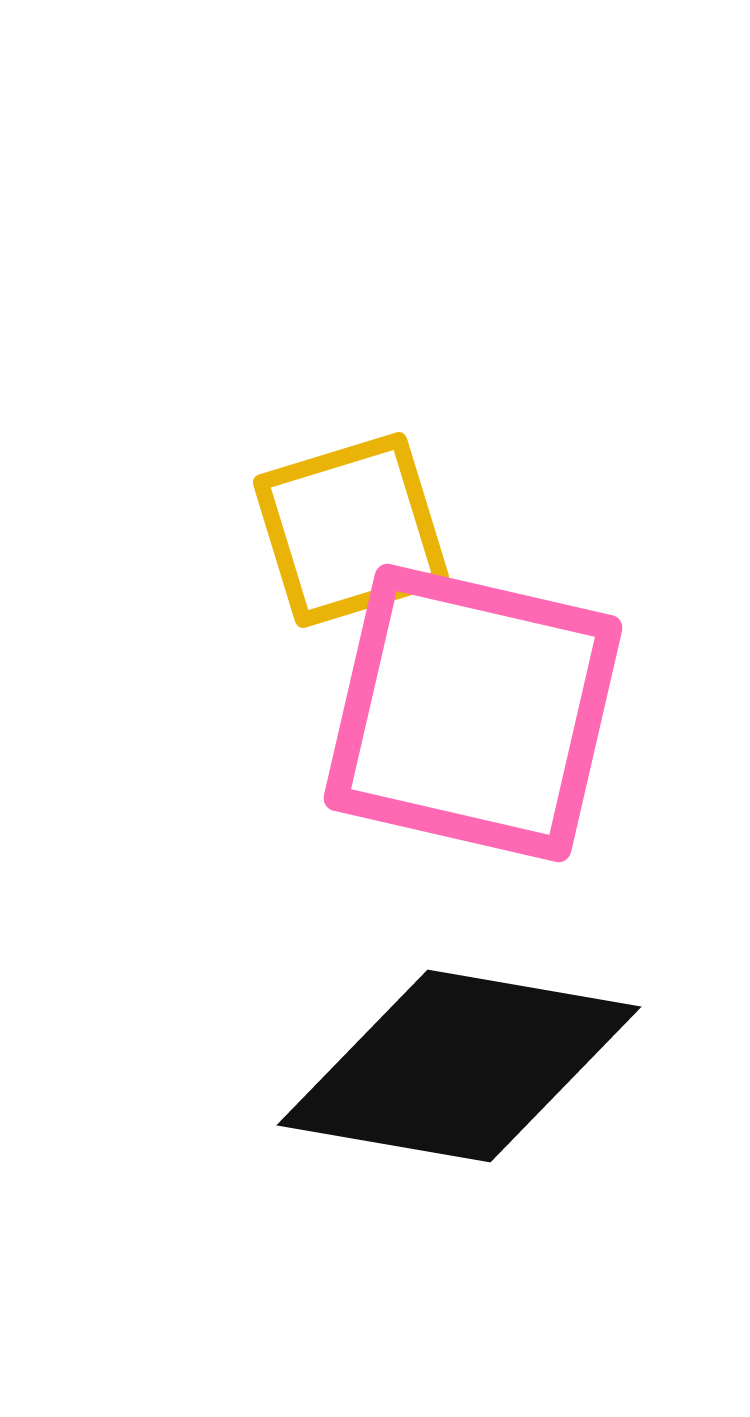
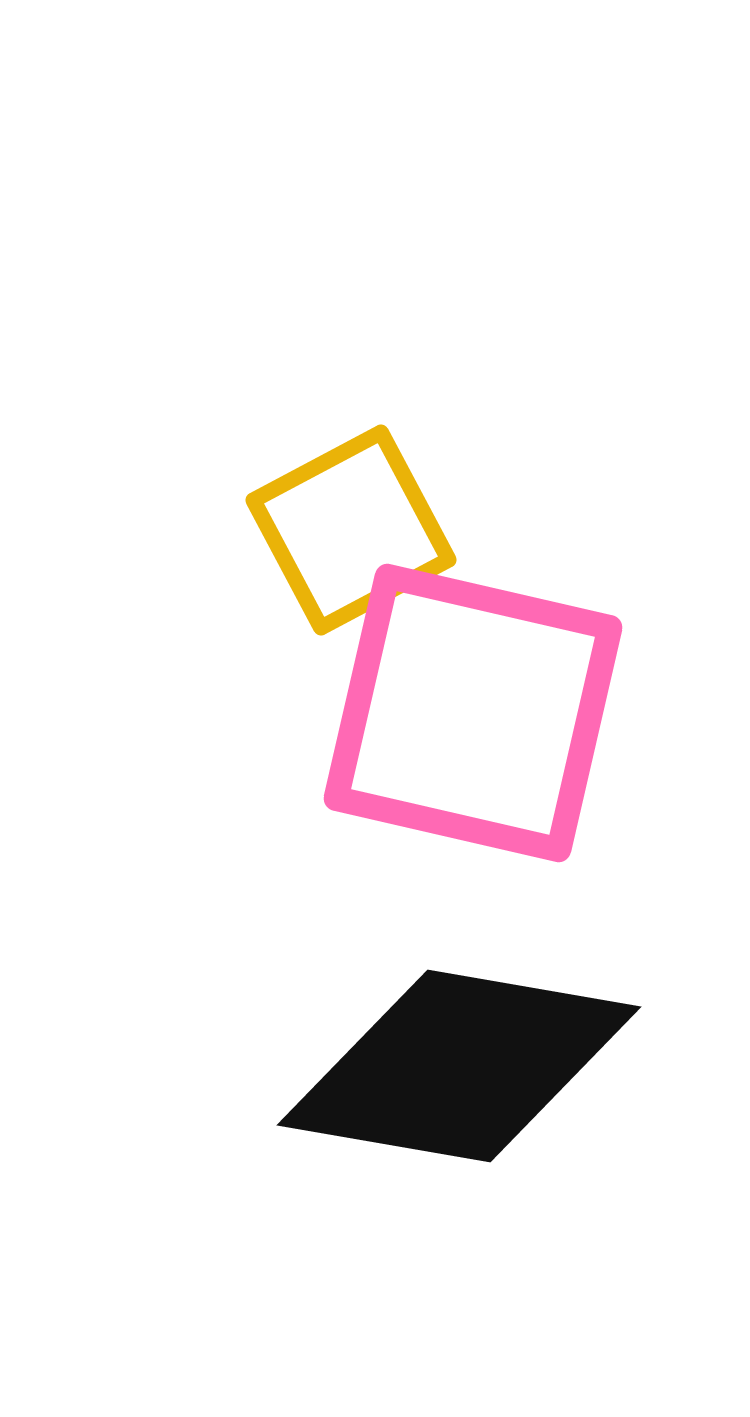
yellow square: rotated 11 degrees counterclockwise
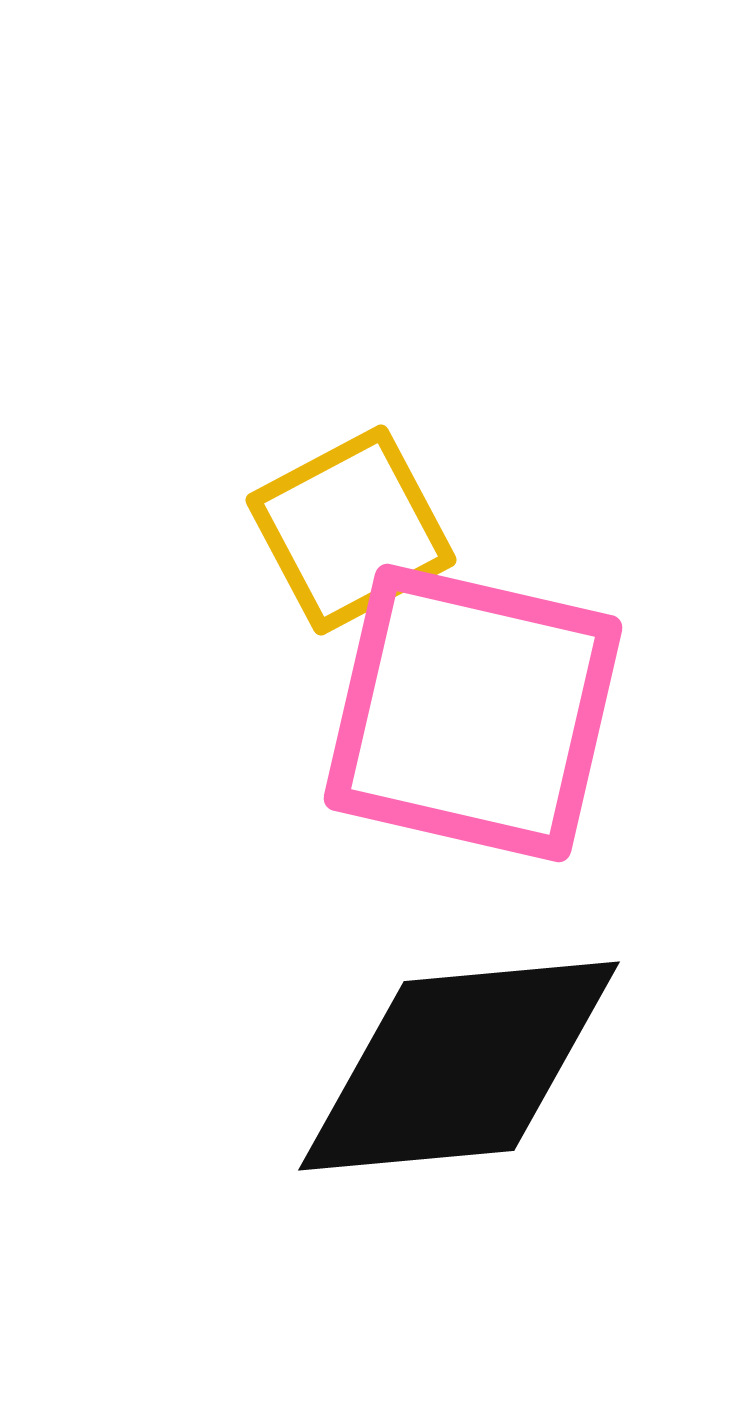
black diamond: rotated 15 degrees counterclockwise
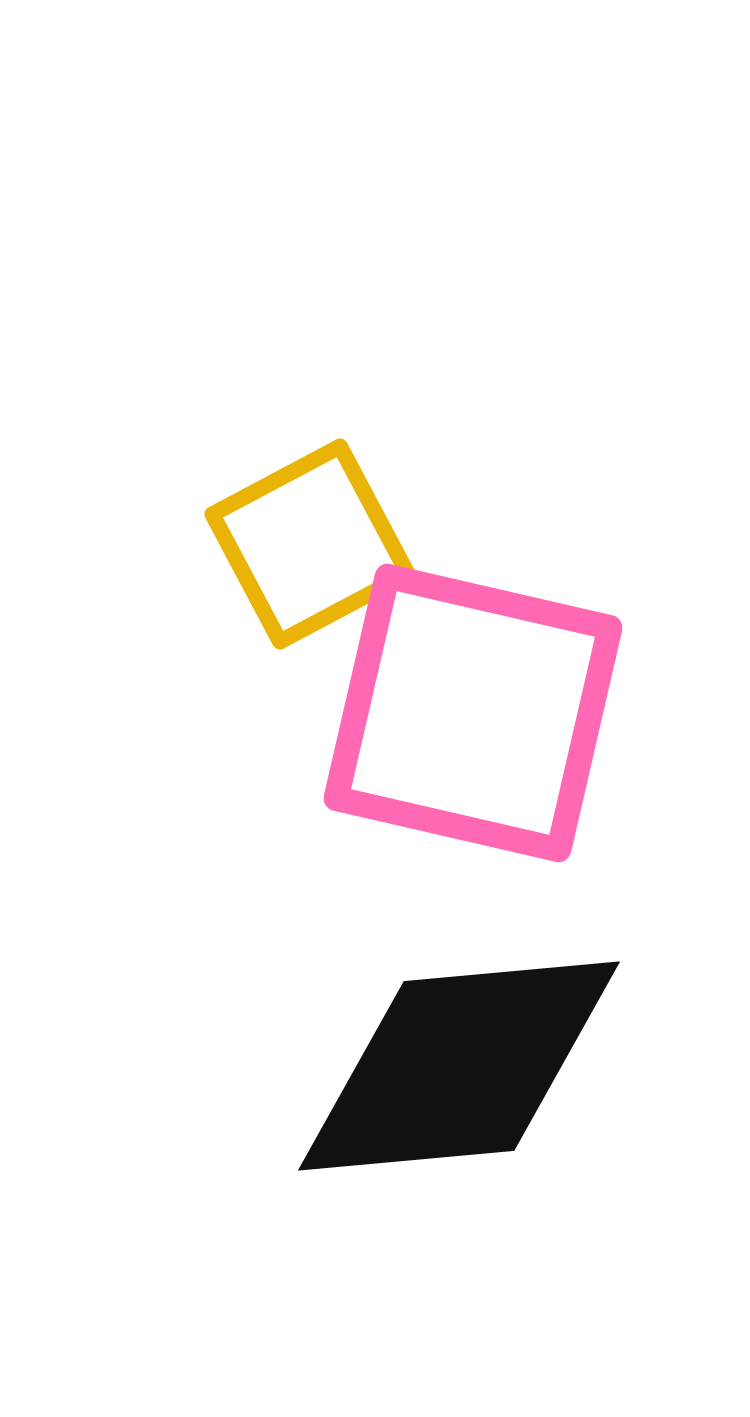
yellow square: moved 41 px left, 14 px down
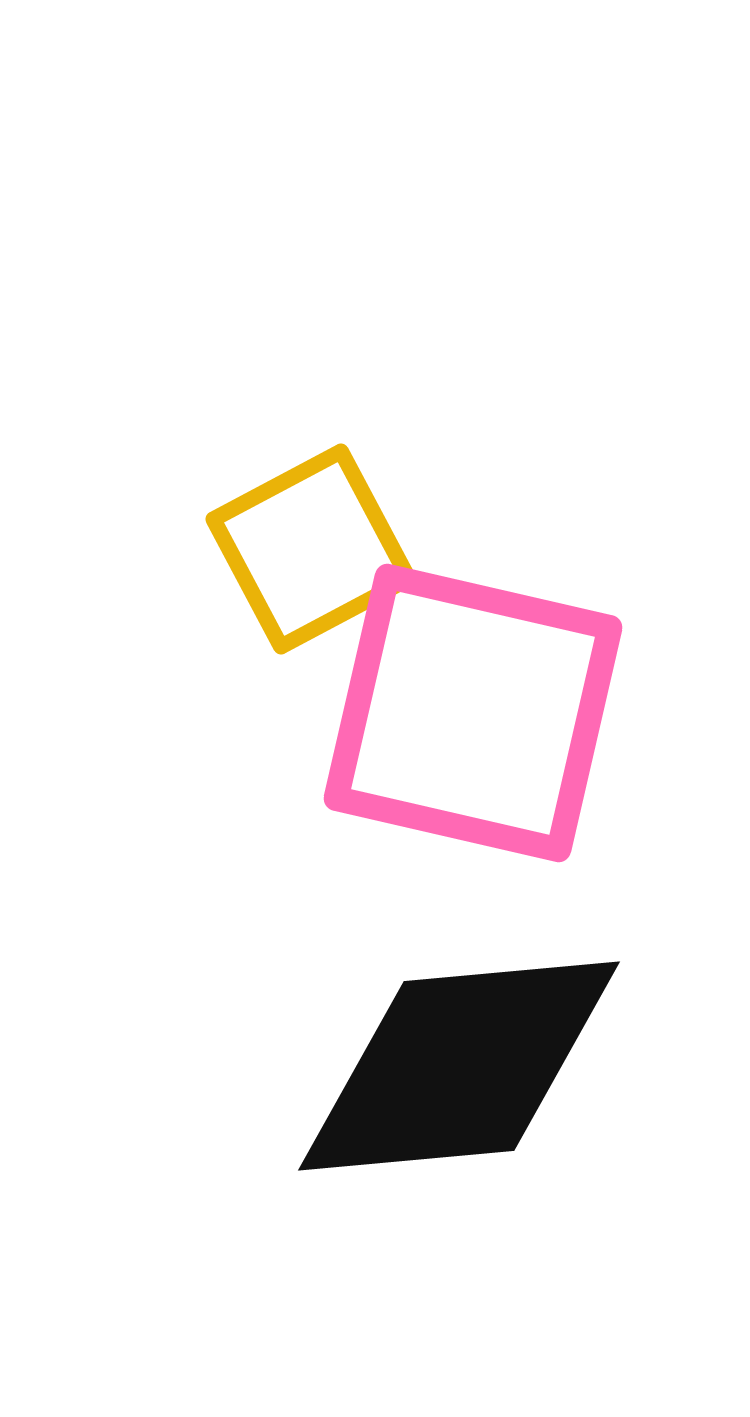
yellow square: moved 1 px right, 5 px down
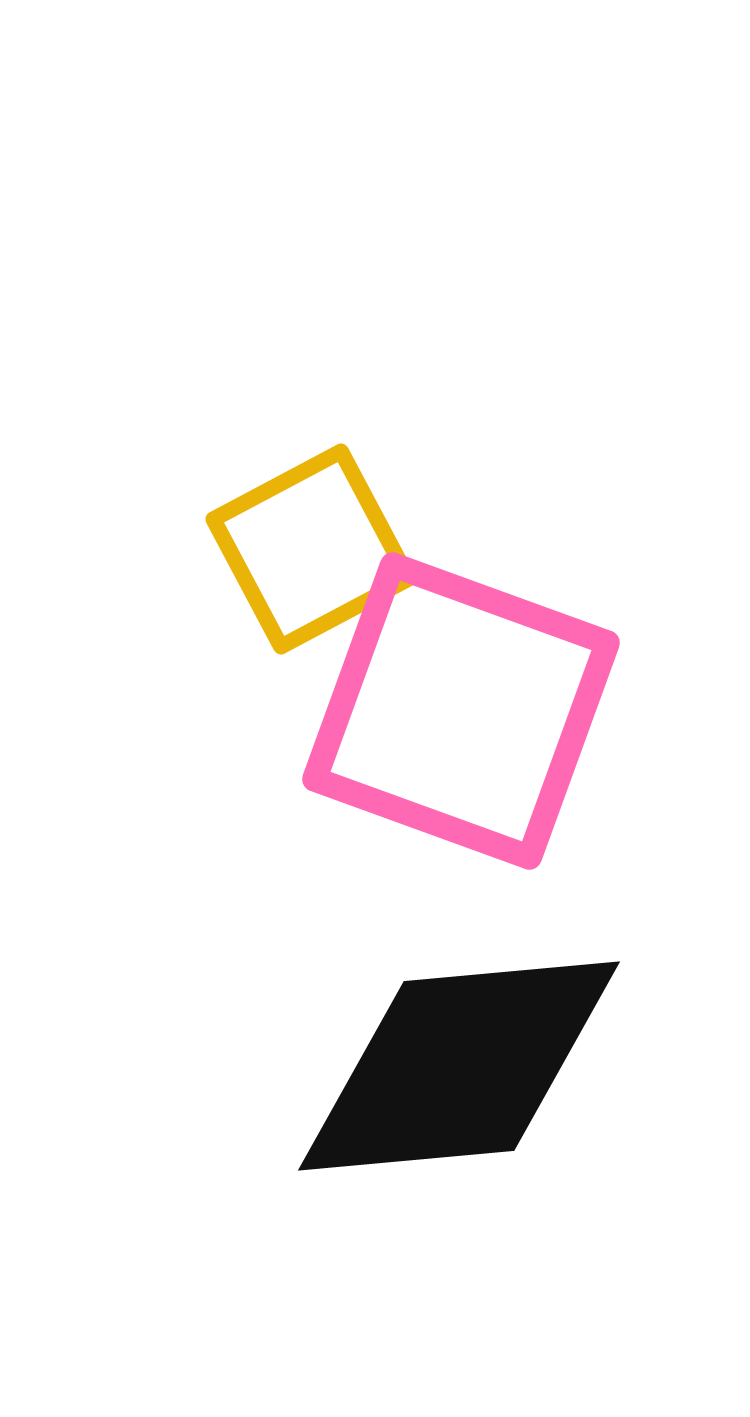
pink square: moved 12 px left, 2 px up; rotated 7 degrees clockwise
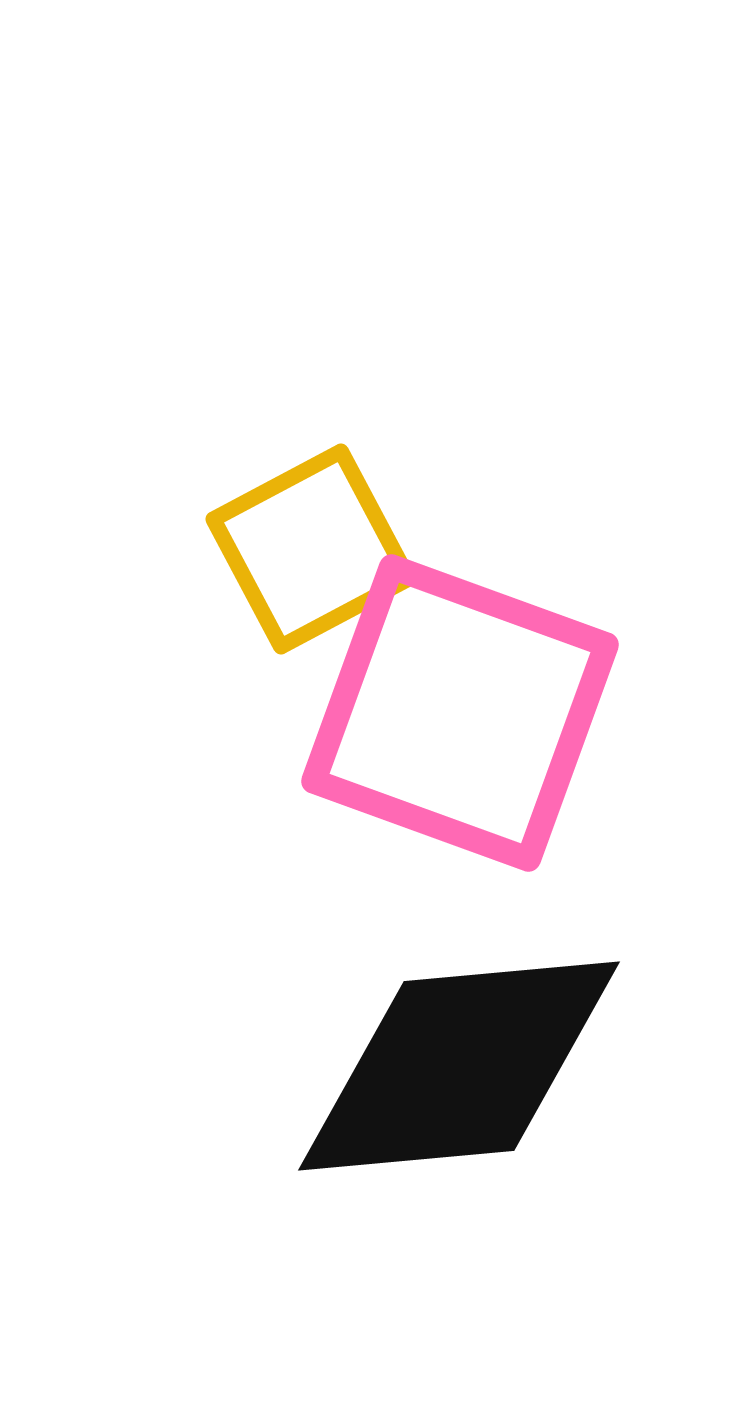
pink square: moved 1 px left, 2 px down
